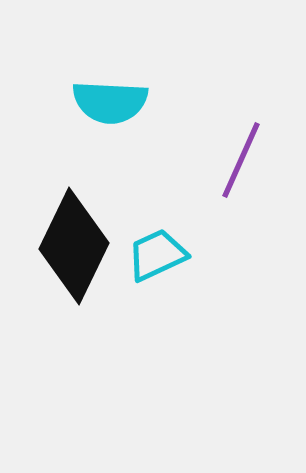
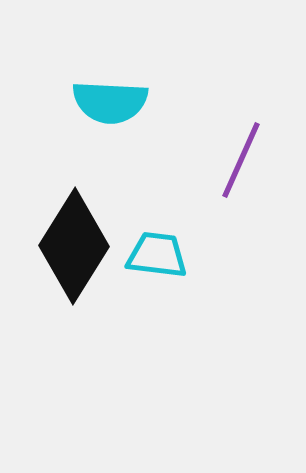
black diamond: rotated 6 degrees clockwise
cyan trapezoid: rotated 32 degrees clockwise
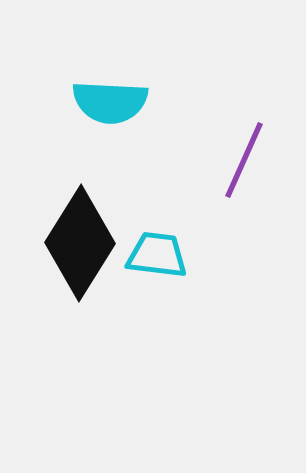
purple line: moved 3 px right
black diamond: moved 6 px right, 3 px up
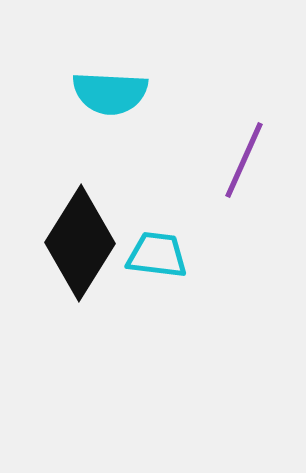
cyan semicircle: moved 9 px up
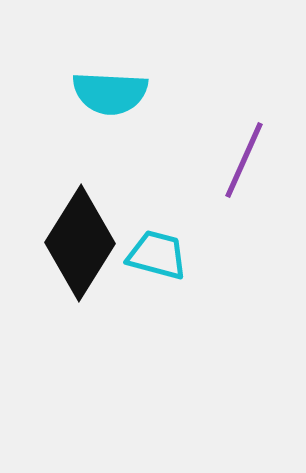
cyan trapezoid: rotated 8 degrees clockwise
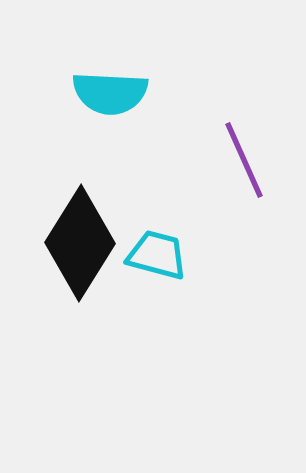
purple line: rotated 48 degrees counterclockwise
